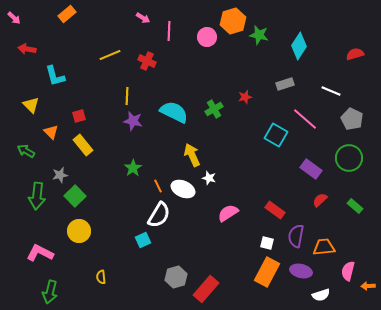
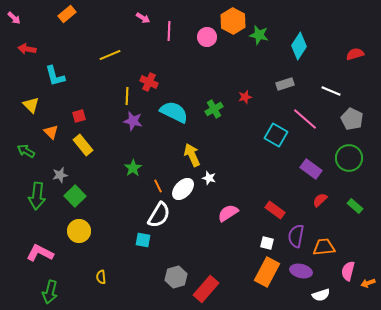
orange hexagon at (233, 21): rotated 15 degrees counterclockwise
red cross at (147, 61): moved 2 px right, 21 px down
white ellipse at (183, 189): rotated 70 degrees counterclockwise
cyan square at (143, 240): rotated 35 degrees clockwise
orange arrow at (368, 286): moved 3 px up; rotated 16 degrees counterclockwise
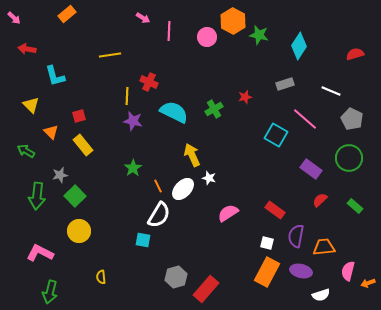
yellow line at (110, 55): rotated 15 degrees clockwise
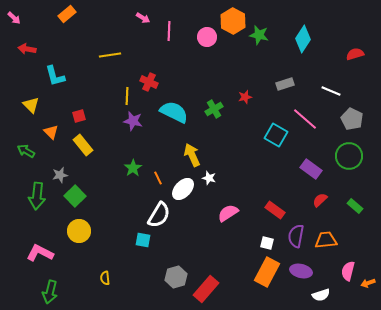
cyan diamond at (299, 46): moved 4 px right, 7 px up
green circle at (349, 158): moved 2 px up
orange line at (158, 186): moved 8 px up
orange trapezoid at (324, 247): moved 2 px right, 7 px up
yellow semicircle at (101, 277): moved 4 px right, 1 px down
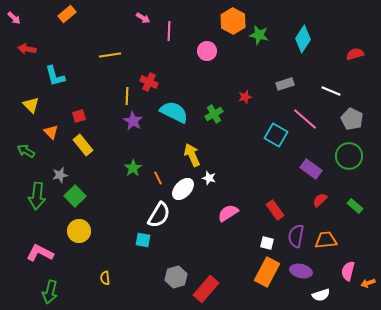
pink circle at (207, 37): moved 14 px down
green cross at (214, 109): moved 5 px down
purple star at (133, 121): rotated 18 degrees clockwise
red rectangle at (275, 210): rotated 18 degrees clockwise
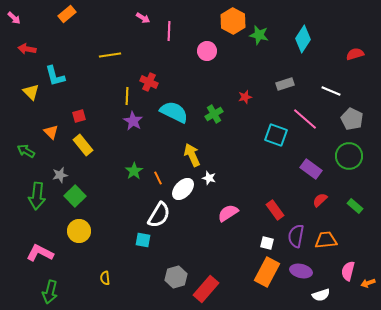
yellow triangle at (31, 105): moved 13 px up
cyan square at (276, 135): rotated 10 degrees counterclockwise
green star at (133, 168): moved 1 px right, 3 px down
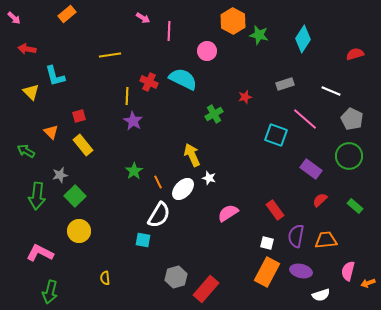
cyan semicircle at (174, 112): moved 9 px right, 33 px up
orange line at (158, 178): moved 4 px down
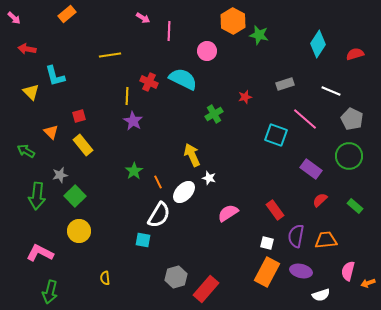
cyan diamond at (303, 39): moved 15 px right, 5 px down
white ellipse at (183, 189): moved 1 px right, 3 px down
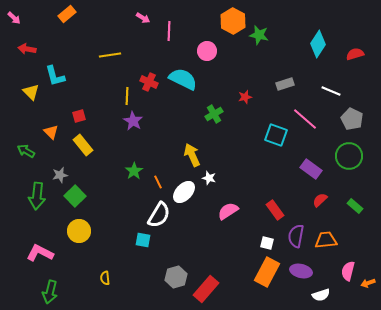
pink semicircle at (228, 213): moved 2 px up
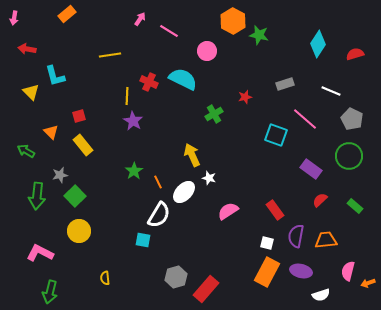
pink arrow at (14, 18): rotated 56 degrees clockwise
pink arrow at (143, 18): moved 3 px left, 1 px down; rotated 88 degrees counterclockwise
pink line at (169, 31): rotated 60 degrees counterclockwise
